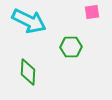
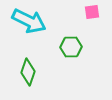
green diamond: rotated 16 degrees clockwise
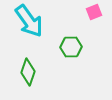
pink square: moved 2 px right; rotated 14 degrees counterclockwise
cyan arrow: rotated 28 degrees clockwise
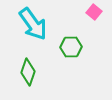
pink square: rotated 28 degrees counterclockwise
cyan arrow: moved 4 px right, 3 px down
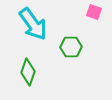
pink square: rotated 21 degrees counterclockwise
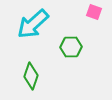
cyan arrow: rotated 84 degrees clockwise
green diamond: moved 3 px right, 4 px down
